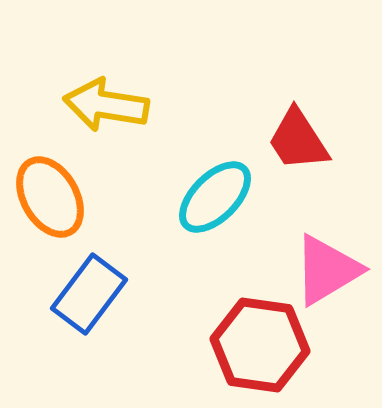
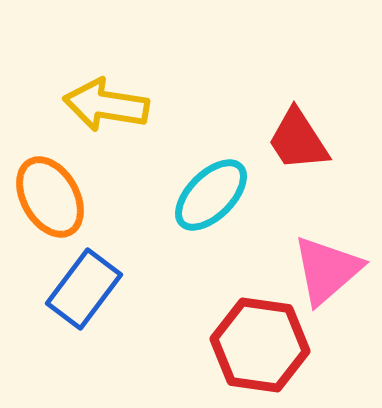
cyan ellipse: moved 4 px left, 2 px up
pink triangle: rotated 10 degrees counterclockwise
blue rectangle: moved 5 px left, 5 px up
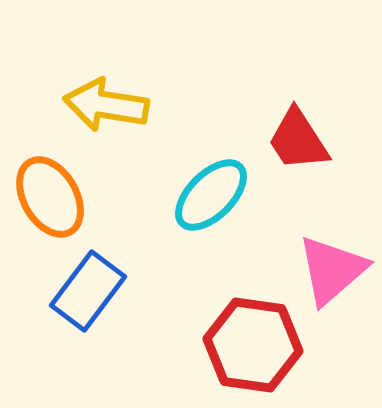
pink triangle: moved 5 px right
blue rectangle: moved 4 px right, 2 px down
red hexagon: moved 7 px left
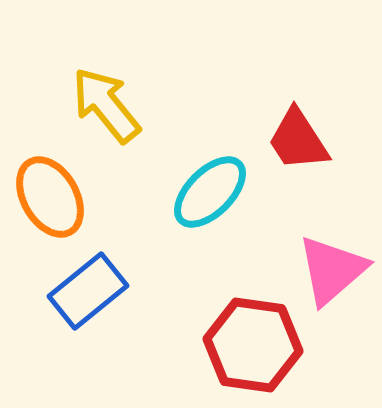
yellow arrow: rotated 42 degrees clockwise
cyan ellipse: moved 1 px left, 3 px up
blue rectangle: rotated 14 degrees clockwise
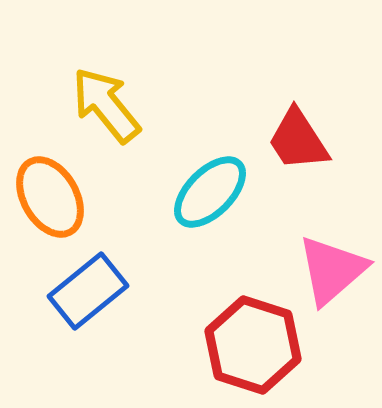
red hexagon: rotated 10 degrees clockwise
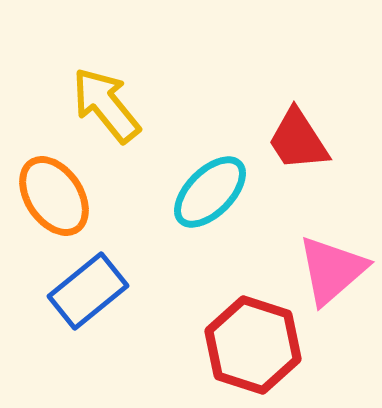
orange ellipse: moved 4 px right, 1 px up; rotated 4 degrees counterclockwise
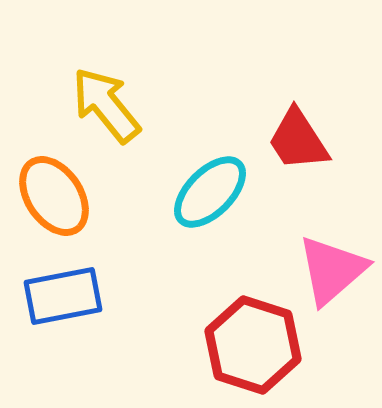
blue rectangle: moved 25 px left, 5 px down; rotated 28 degrees clockwise
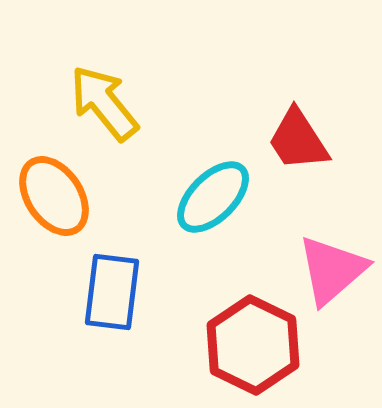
yellow arrow: moved 2 px left, 2 px up
cyan ellipse: moved 3 px right, 5 px down
blue rectangle: moved 49 px right, 4 px up; rotated 72 degrees counterclockwise
red hexagon: rotated 8 degrees clockwise
